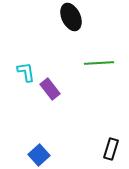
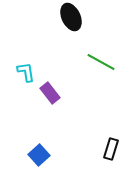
green line: moved 2 px right, 1 px up; rotated 32 degrees clockwise
purple rectangle: moved 4 px down
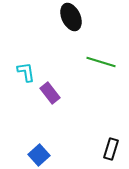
green line: rotated 12 degrees counterclockwise
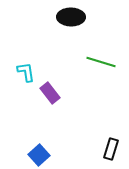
black ellipse: rotated 64 degrees counterclockwise
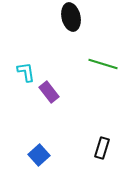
black ellipse: rotated 76 degrees clockwise
green line: moved 2 px right, 2 px down
purple rectangle: moved 1 px left, 1 px up
black rectangle: moved 9 px left, 1 px up
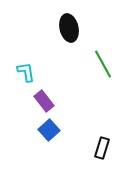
black ellipse: moved 2 px left, 11 px down
green line: rotated 44 degrees clockwise
purple rectangle: moved 5 px left, 9 px down
blue square: moved 10 px right, 25 px up
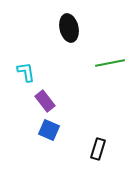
green line: moved 7 px right, 1 px up; rotated 72 degrees counterclockwise
purple rectangle: moved 1 px right
blue square: rotated 25 degrees counterclockwise
black rectangle: moved 4 px left, 1 px down
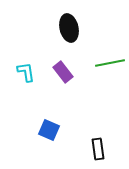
purple rectangle: moved 18 px right, 29 px up
black rectangle: rotated 25 degrees counterclockwise
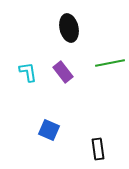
cyan L-shape: moved 2 px right
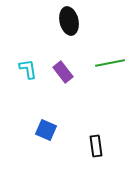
black ellipse: moved 7 px up
cyan L-shape: moved 3 px up
blue square: moved 3 px left
black rectangle: moved 2 px left, 3 px up
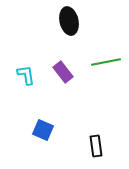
green line: moved 4 px left, 1 px up
cyan L-shape: moved 2 px left, 6 px down
blue square: moved 3 px left
